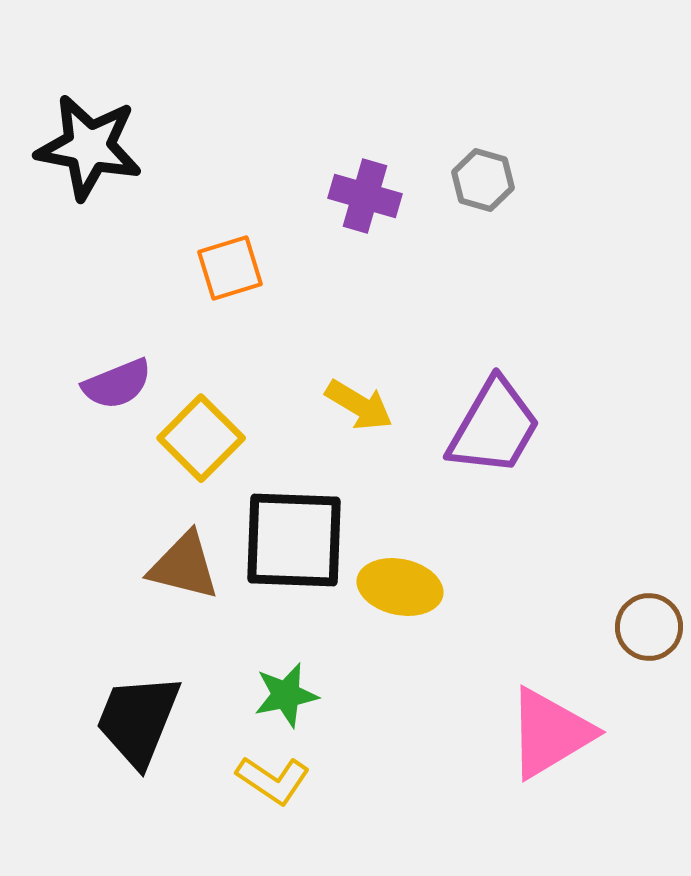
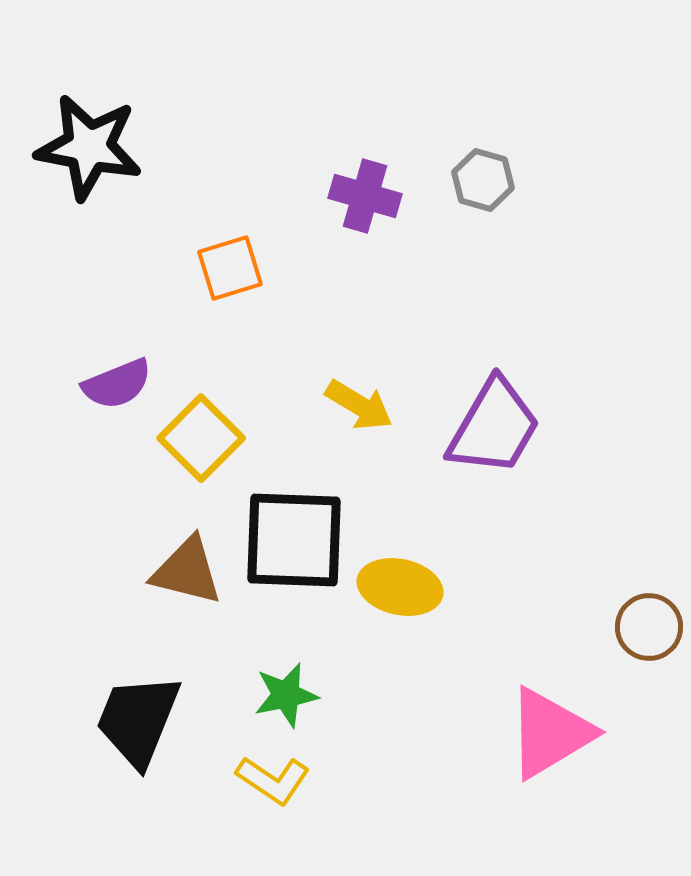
brown triangle: moved 3 px right, 5 px down
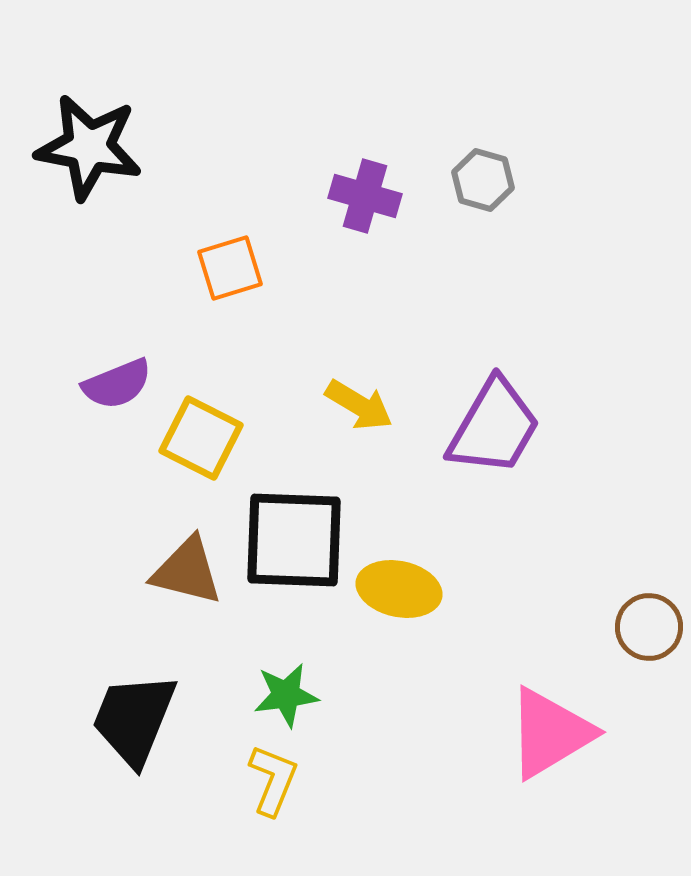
yellow square: rotated 18 degrees counterclockwise
yellow ellipse: moved 1 px left, 2 px down
green star: rotated 4 degrees clockwise
black trapezoid: moved 4 px left, 1 px up
yellow L-shape: rotated 102 degrees counterclockwise
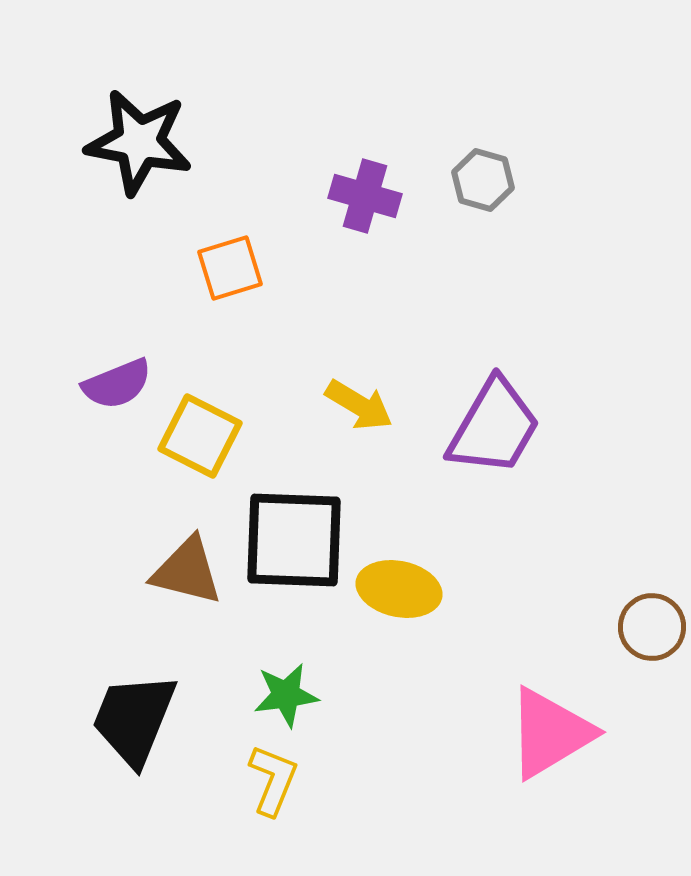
black star: moved 50 px right, 5 px up
yellow square: moved 1 px left, 2 px up
brown circle: moved 3 px right
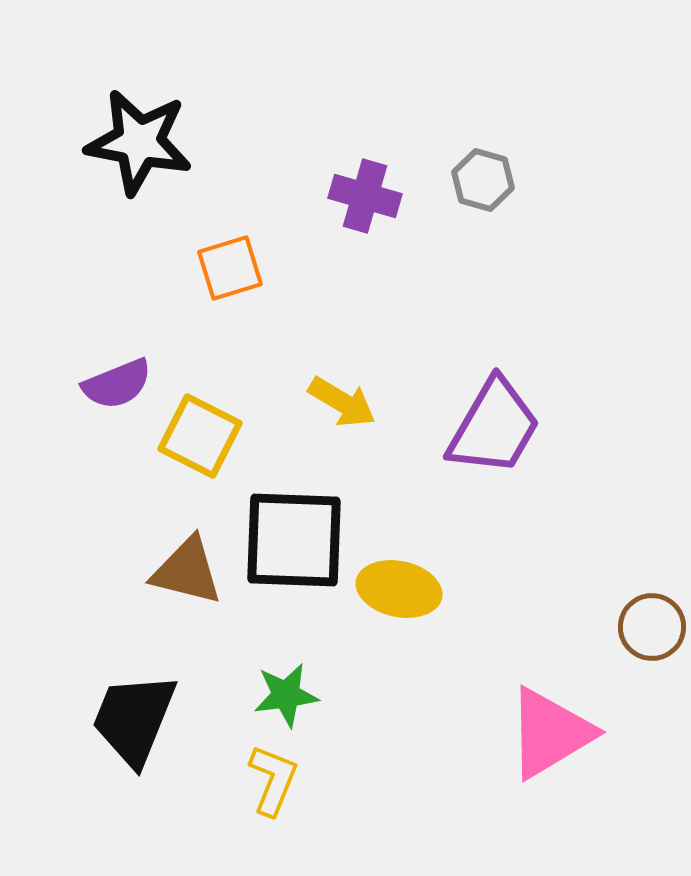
yellow arrow: moved 17 px left, 3 px up
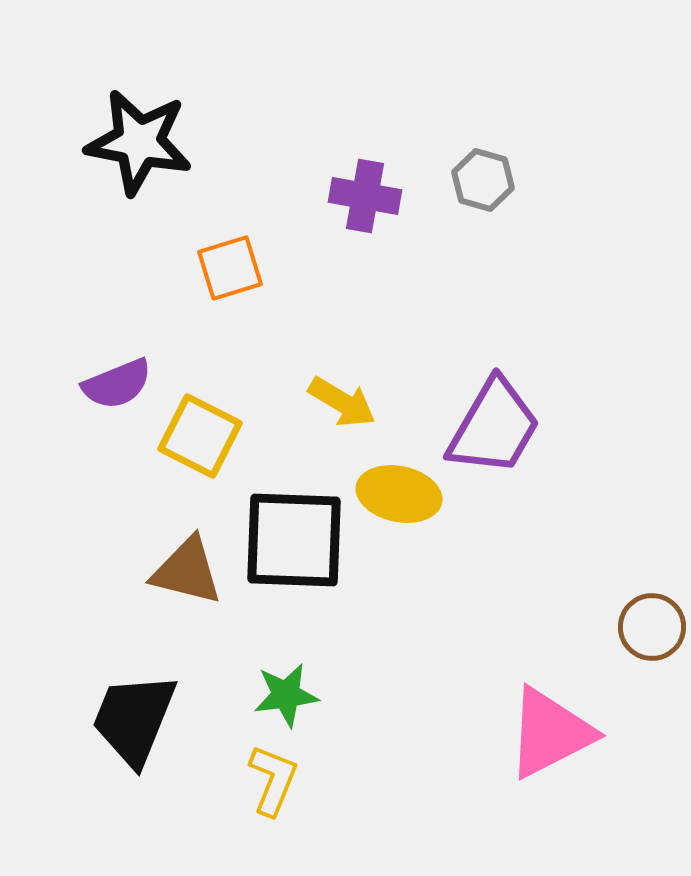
purple cross: rotated 6 degrees counterclockwise
yellow ellipse: moved 95 px up
pink triangle: rotated 4 degrees clockwise
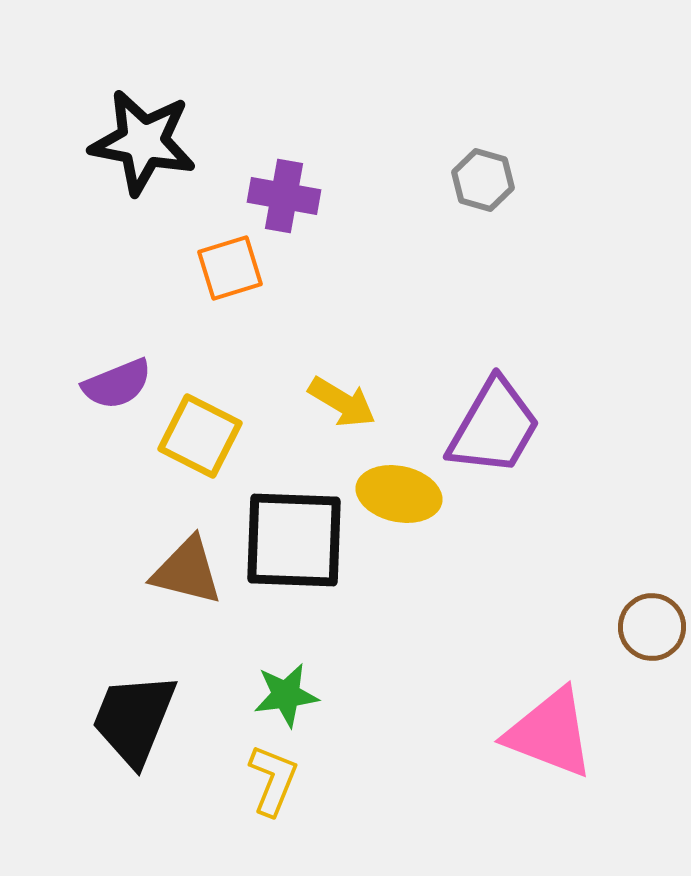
black star: moved 4 px right
purple cross: moved 81 px left
pink triangle: rotated 48 degrees clockwise
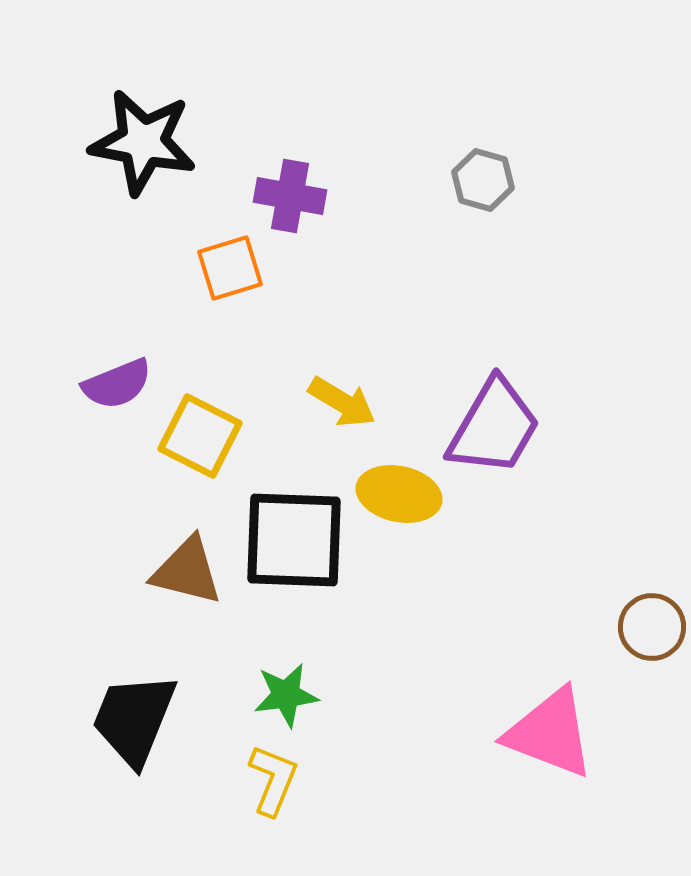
purple cross: moved 6 px right
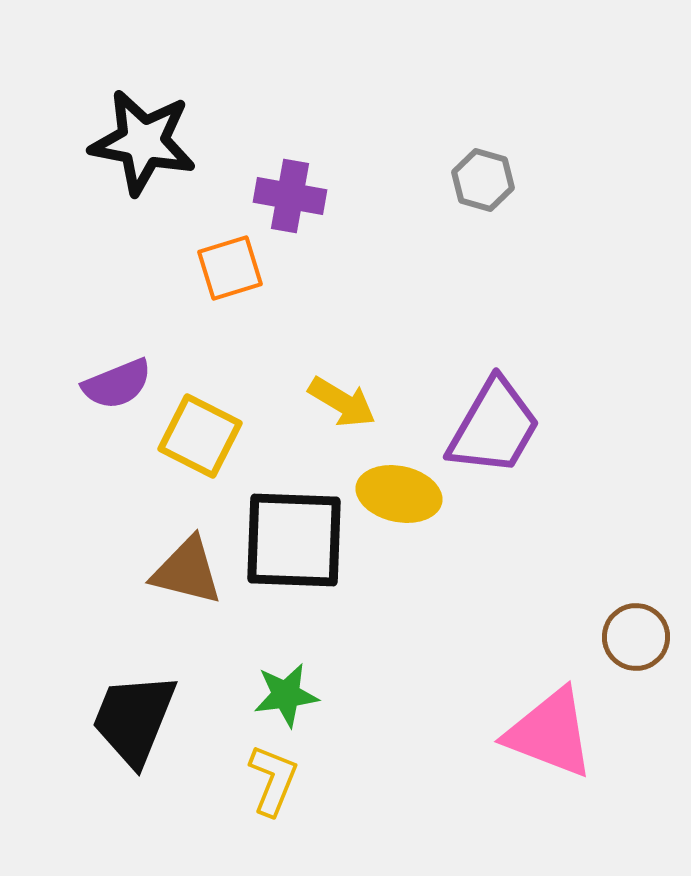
brown circle: moved 16 px left, 10 px down
